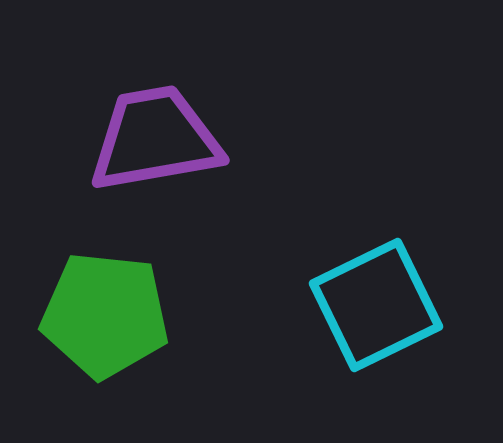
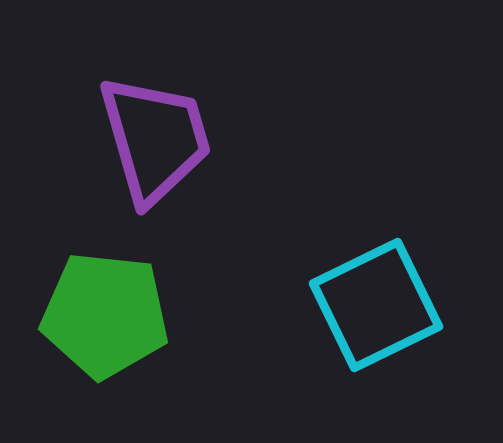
purple trapezoid: rotated 84 degrees clockwise
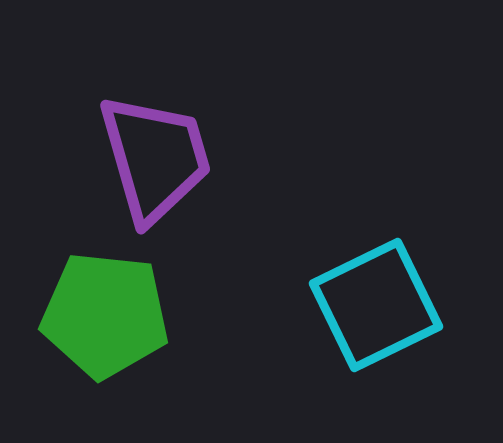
purple trapezoid: moved 19 px down
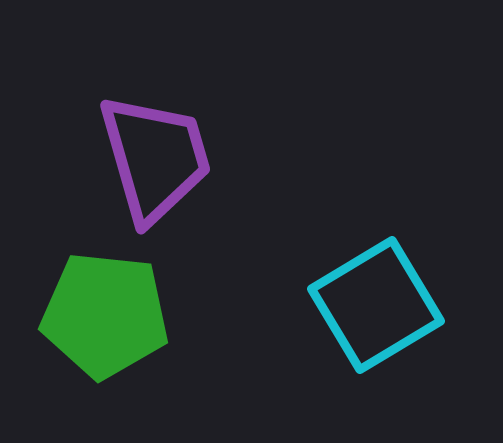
cyan square: rotated 5 degrees counterclockwise
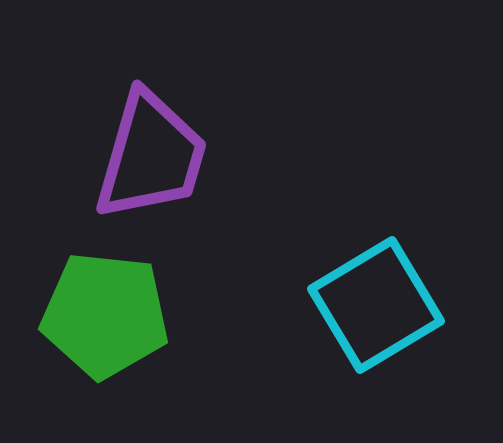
purple trapezoid: moved 4 px left, 2 px up; rotated 32 degrees clockwise
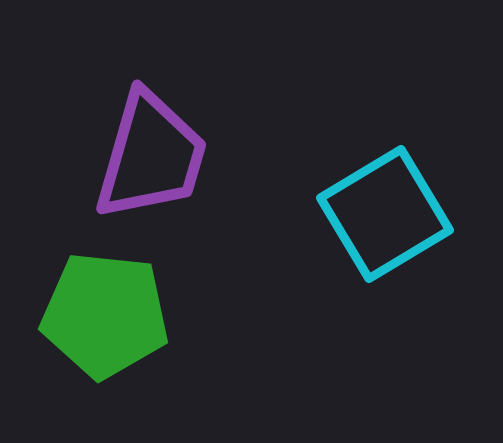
cyan square: moved 9 px right, 91 px up
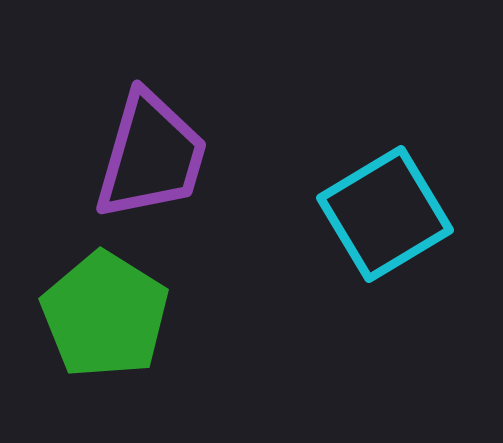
green pentagon: rotated 26 degrees clockwise
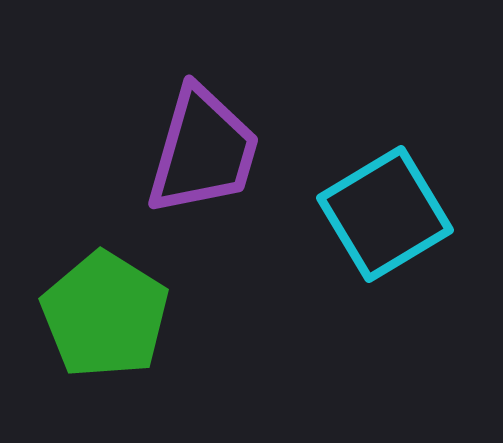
purple trapezoid: moved 52 px right, 5 px up
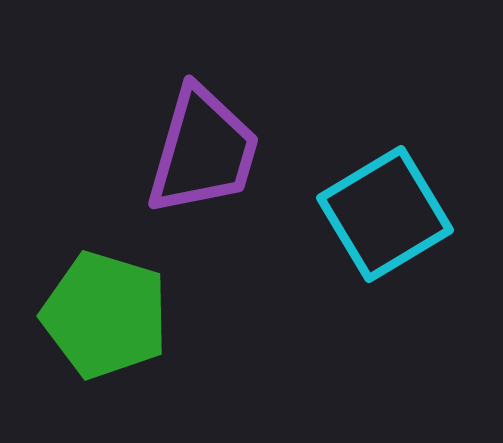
green pentagon: rotated 15 degrees counterclockwise
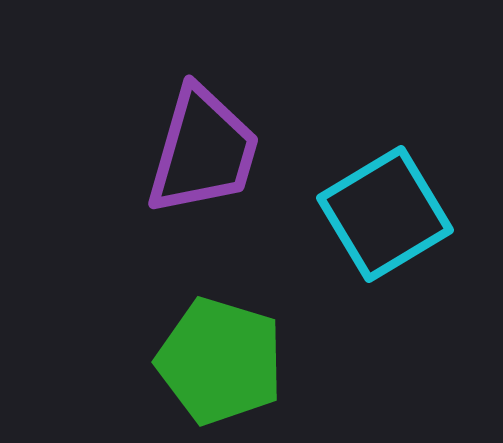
green pentagon: moved 115 px right, 46 px down
